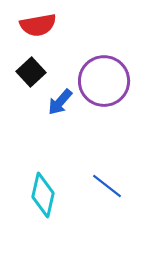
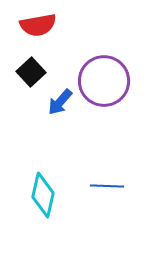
blue line: rotated 36 degrees counterclockwise
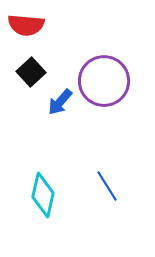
red semicircle: moved 12 px left; rotated 15 degrees clockwise
blue line: rotated 56 degrees clockwise
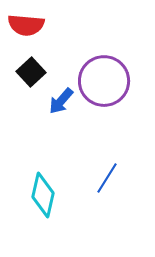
blue arrow: moved 1 px right, 1 px up
blue line: moved 8 px up; rotated 64 degrees clockwise
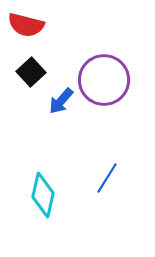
red semicircle: rotated 9 degrees clockwise
purple circle: moved 1 px up
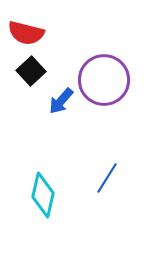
red semicircle: moved 8 px down
black square: moved 1 px up
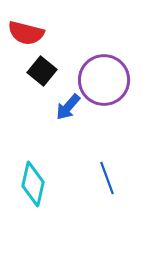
black square: moved 11 px right; rotated 8 degrees counterclockwise
blue arrow: moved 7 px right, 6 px down
blue line: rotated 52 degrees counterclockwise
cyan diamond: moved 10 px left, 11 px up
